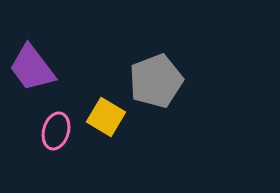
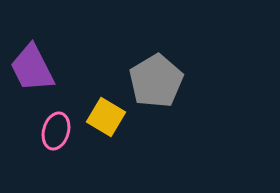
purple trapezoid: rotated 10 degrees clockwise
gray pentagon: rotated 10 degrees counterclockwise
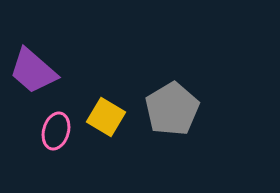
purple trapezoid: moved 1 px right, 3 px down; rotated 22 degrees counterclockwise
gray pentagon: moved 16 px right, 28 px down
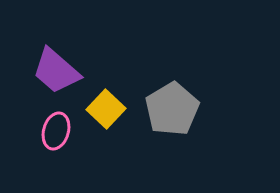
purple trapezoid: moved 23 px right
yellow square: moved 8 px up; rotated 12 degrees clockwise
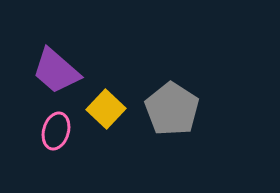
gray pentagon: rotated 8 degrees counterclockwise
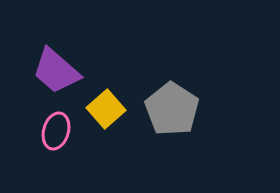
yellow square: rotated 6 degrees clockwise
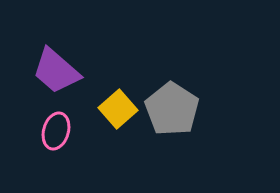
yellow square: moved 12 px right
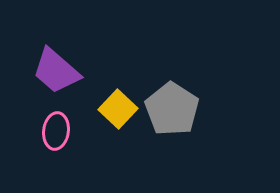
yellow square: rotated 6 degrees counterclockwise
pink ellipse: rotated 9 degrees counterclockwise
